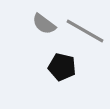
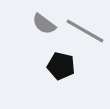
black pentagon: moved 1 px left, 1 px up
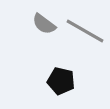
black pentagon: moved 15 px down
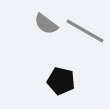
gray semicircle: moved 2 px right
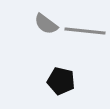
gray line: rotated 24 degrees counterclockwise
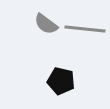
gray line: moved 2 px up
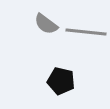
gray line: moved 1 px right, 3 px down
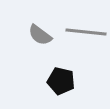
gray semicircle: moved 6 px left, 11 px down
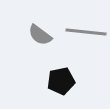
black pentagon: rotated 24 degrees counterclockwise
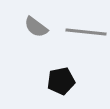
gray semicircle: moved 4 px left, 8 px up
